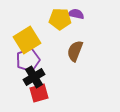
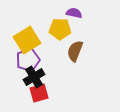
purple semicircle: moved 2 px left, 1 px up
yellow pentagon: moved 10 px down
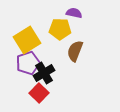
purple pentagon: moved 3 px down
black cross: moved 10 px right, 4 px up
red square: rotated 30 degrees counterclockwise
